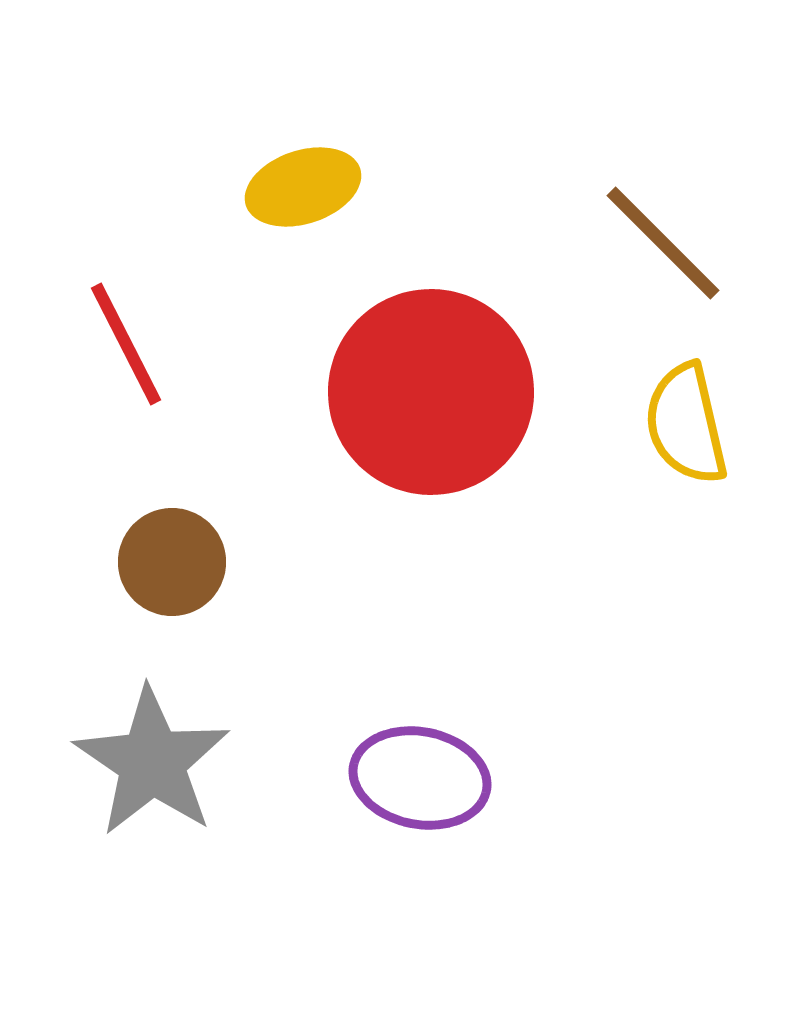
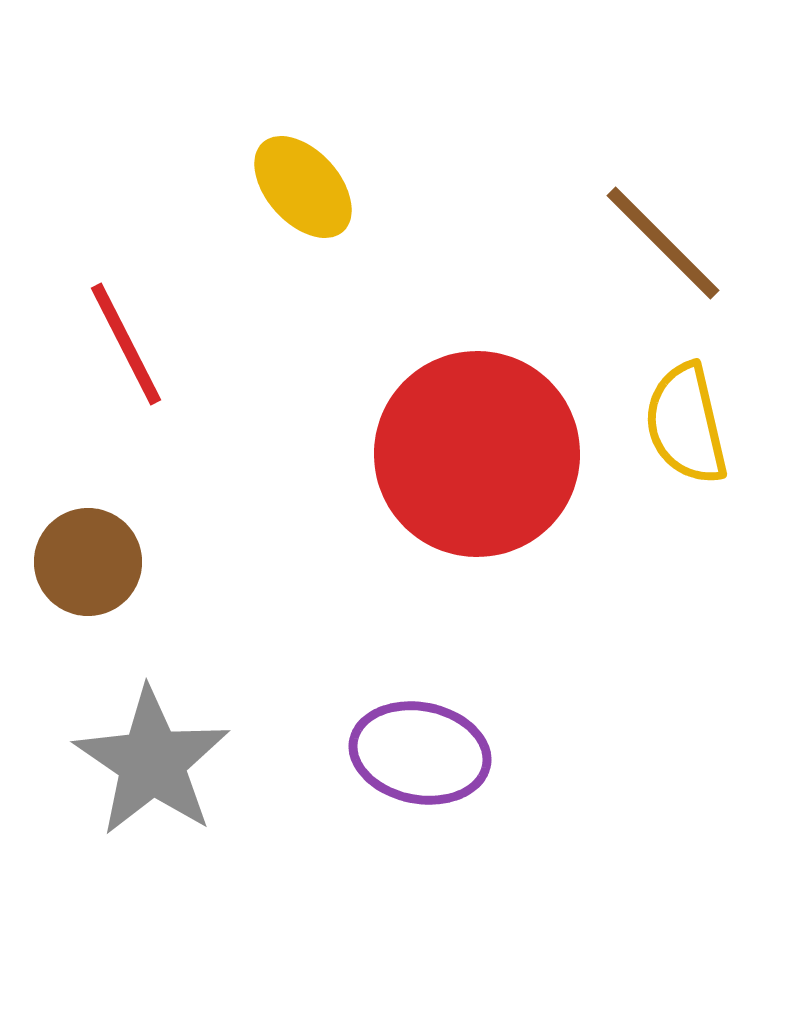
yellow ellipse: rotated 66 degrees clockwise
red circle: moved 46 px right, 62 px down
brown circle: moved 84 px left
purple ellipse: moved 25 px up
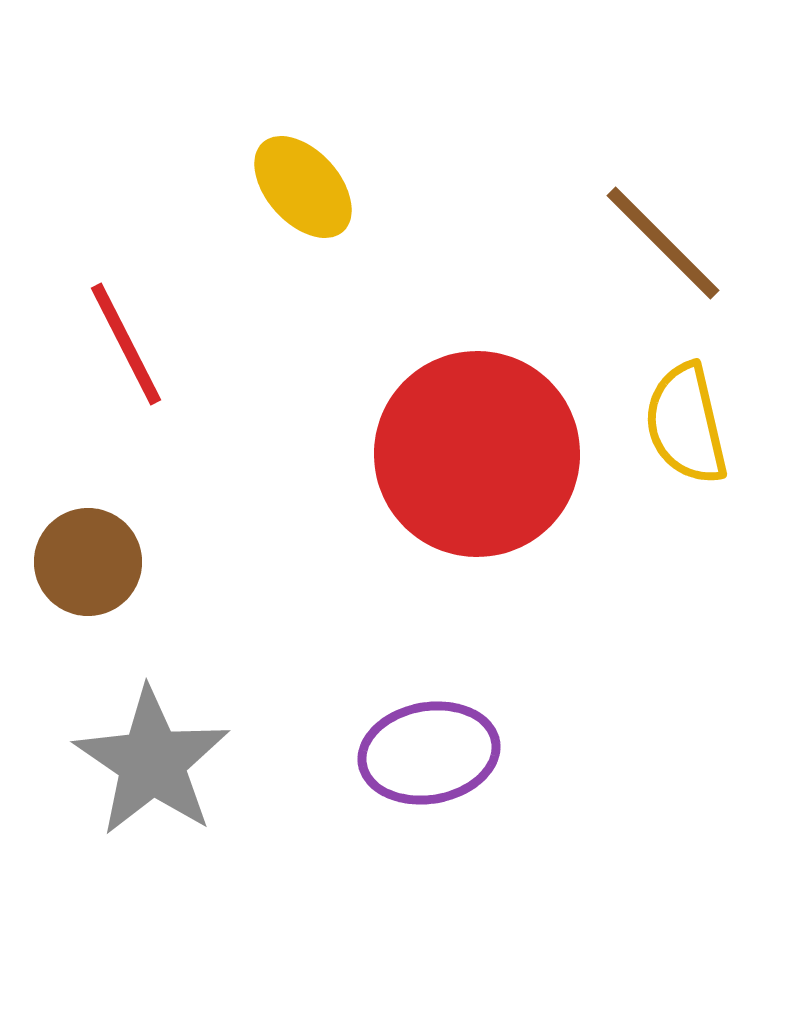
purple ellipse: moved 9 px right; rotated 21 degrees counterclockwise
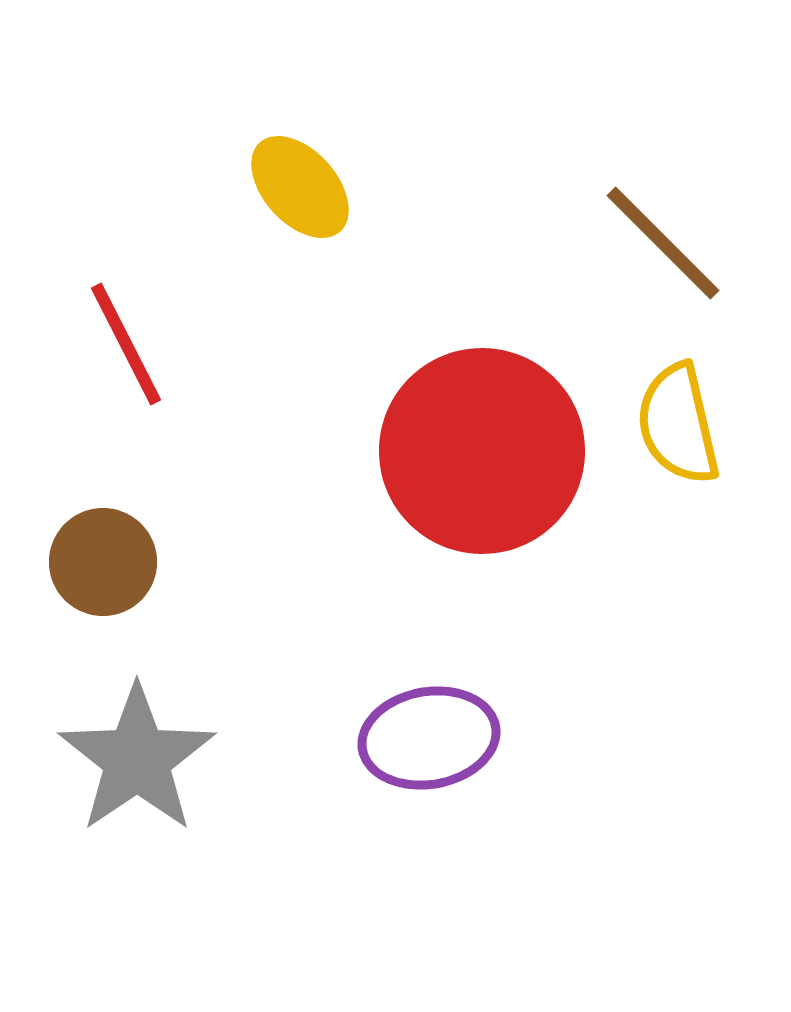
yellow ellipse: moved 3 px left
yellow semicircle: moved 8 px left
red circle: moved 5 px right, 3 px up
brown circle: moved 15 px right
purple ellipse: moved 15 px up
gray star: moved 15 px left, 3 px up; rotated 4 degrees clockwise
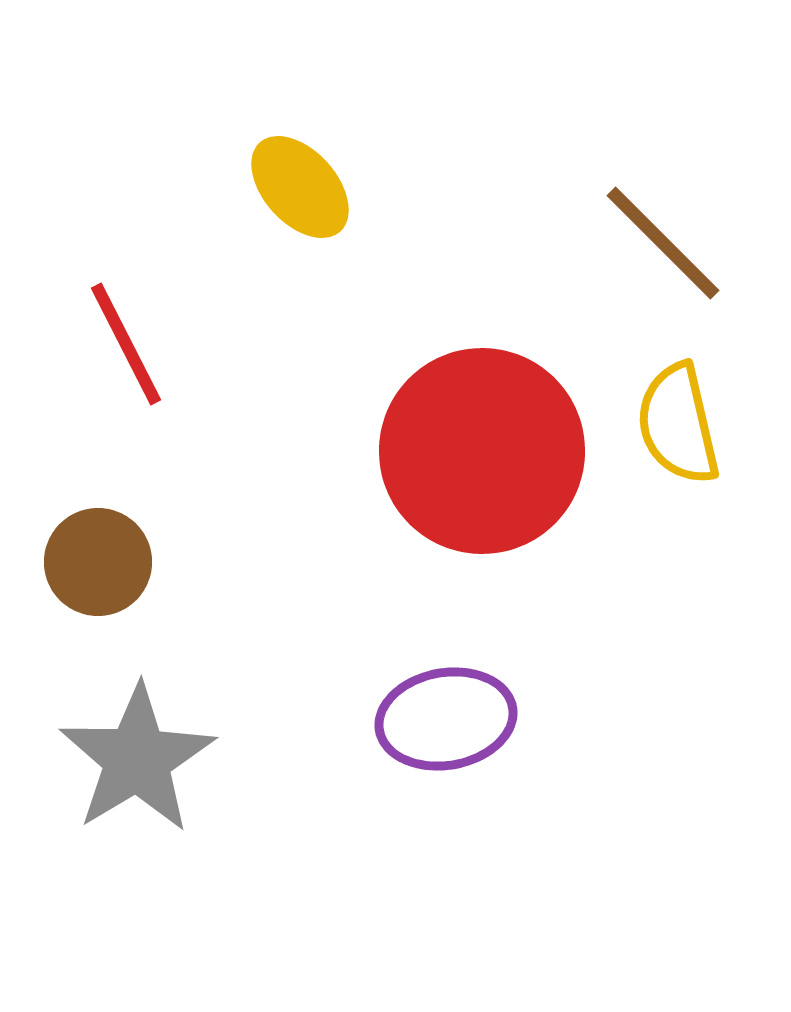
brown circle: moved 5 px left
purple ellipse: moved 17 px right, 19 px up
gray star: rotated 3 degrees clockwise
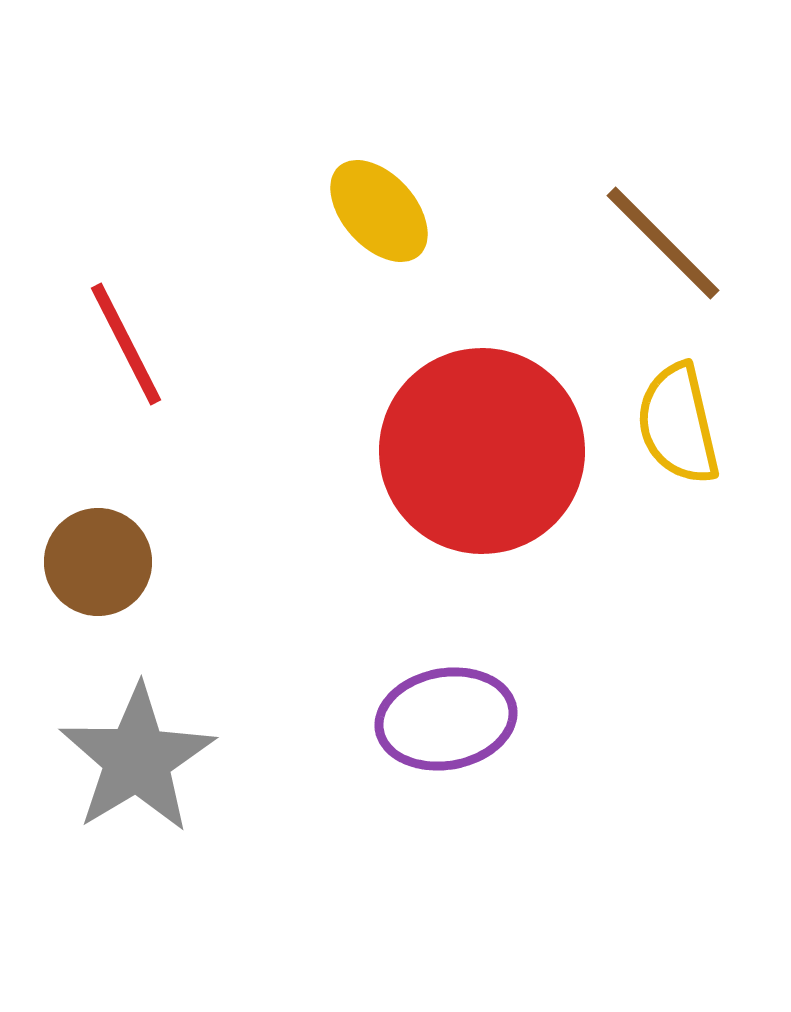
yellow ellipse: moved 79 px right, 24 px down
